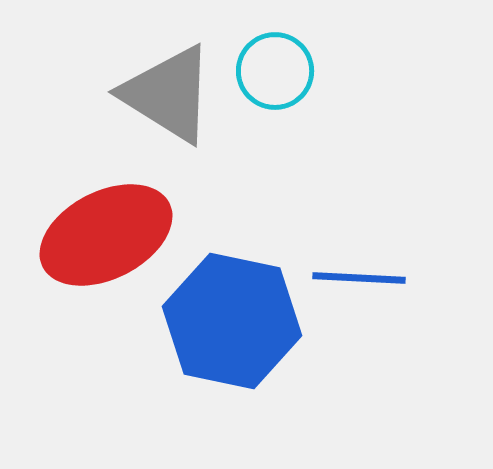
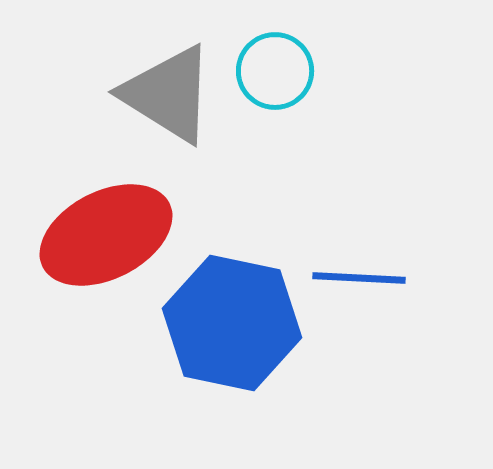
blue hexagon: moved 2 px down
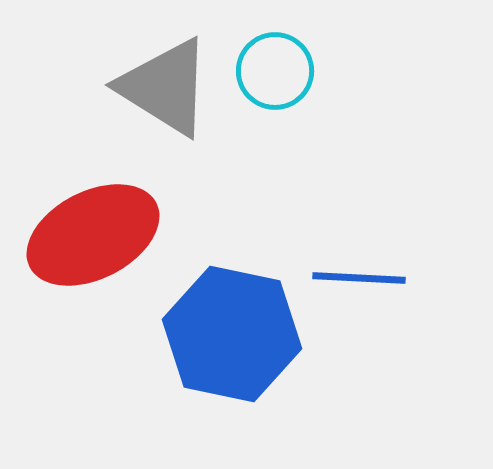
gray triangle: moved 3 px left, 7 px up
red ellipse: moved 13 px left
blue hexagon: moved 11 px down
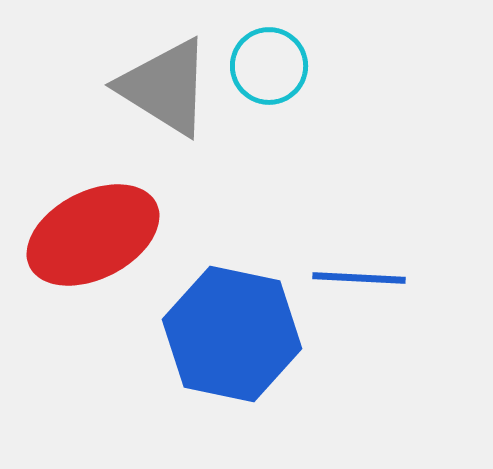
cyan circle: moved 6 px left, 5 px up
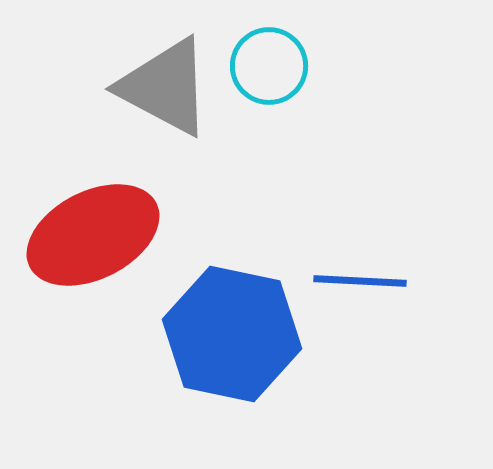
gray triangle: rotated 4 degrees counterclockwise
blue line: moved 1 px right, 3 px down
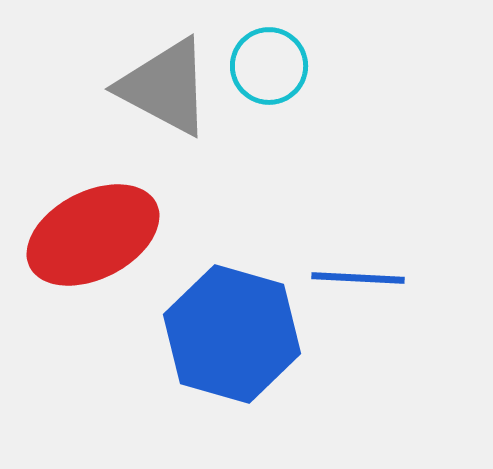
blue line: moved 2 px left, 3 px up
blue hexagon: rotated 4 degrees clockwise
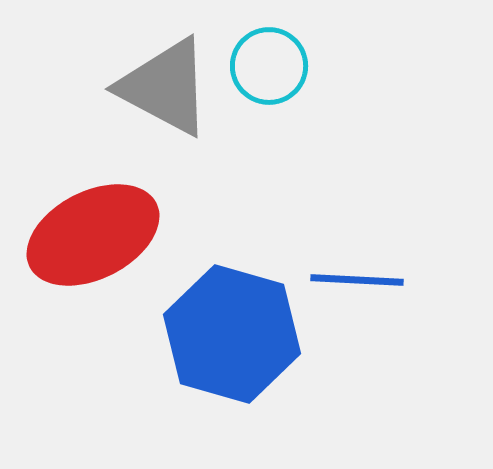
blue line: moved 1 px left, 2 px down
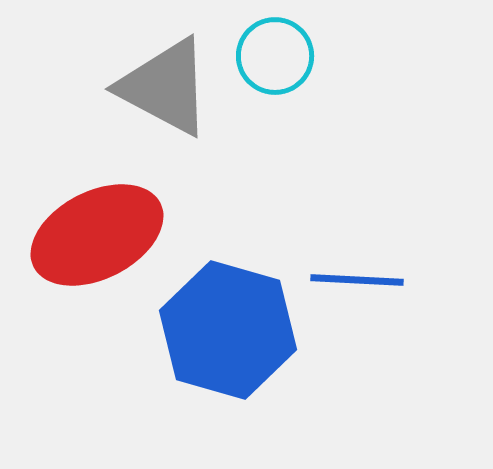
cyan circle: moved 6 px right, 10 px up
red ellipse: moved 4 px right
blue hexagon: moved 4 px left, 4 px up
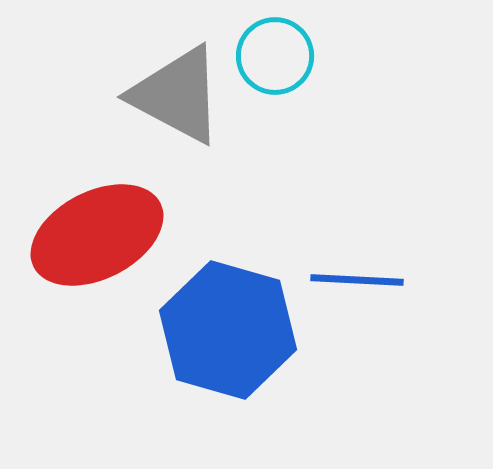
gray triangle: moved 12 px right, 8 px down
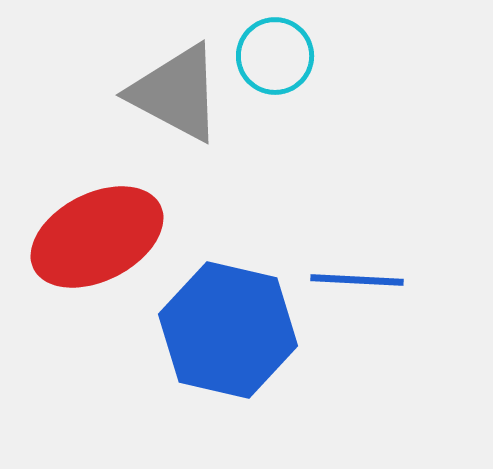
gray triangle: moved 1 px left, 2 px up
red ellipse: moved 2 px down
blue hexagon: rotated 3 degrees counterclockwise
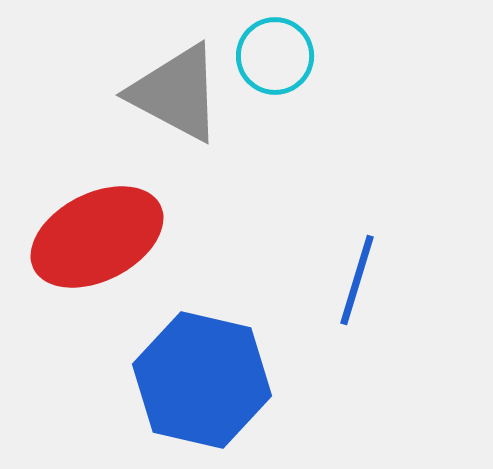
blue line: rotated 76 degrees counterclockwise
blue hexagon: moved 26 px left, 50 px down
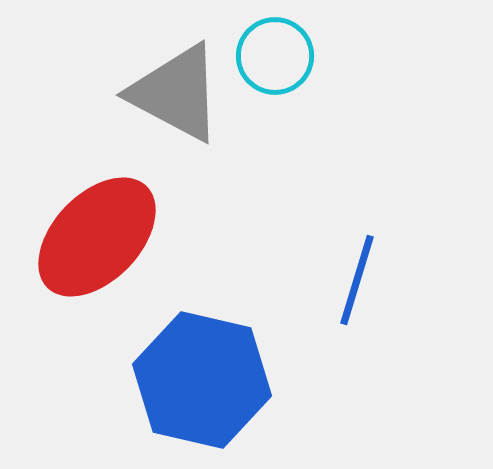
red ellipse: rotated 19 degrees counterclockwise
